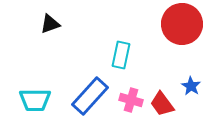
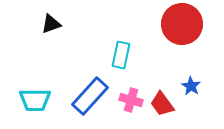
black triangle: moved 1 px right
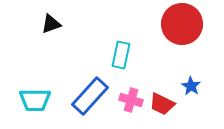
red trapezoid: rotated 28 degrees counterclockwise
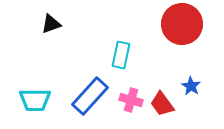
red trapezoid: rotated 28 degrees clockwise
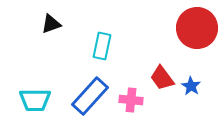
red circle: moved 15 px right, 4 px down
cyan rectangle: moved 19 px left, 9 px up
pink cross: rotated 10 degrees counterclockwise
red trapezoid: moved 26 px up
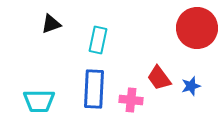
cyan rectangle: moved 4 px left, 6 px up
red trapezoid: moved 3 px left
blue star: rotated 24 degrees clockwise
blue rectangle: moved 4 px right, 7 px up; rotated 39 degrees counterclockwise
cyan trapezoid: moved 4 px right, 1 px down
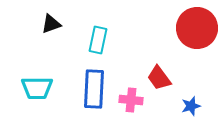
blue star: moved 20 px down
cyan trapezoid: moved 2 px left, 13 px up
